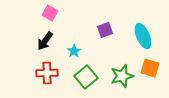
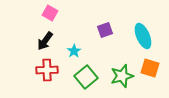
red cross: moved 3 px up
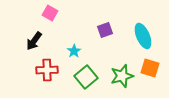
black arrow: moved 11 px left
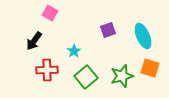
purple square: moved 3 px right
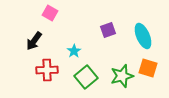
orange square: moved 2 px left
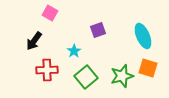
purple square: moved 10 px left
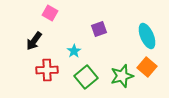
purple square: moved 1 px right, 1 px up
cyan ellipse: moved 4 px right
orange square: moved 1 px left, 1 px up; rotated 24 degrees clockwise
